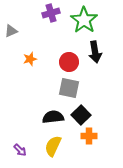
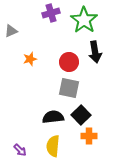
yellow semicircle: rotated 20 degrees counterclockwise
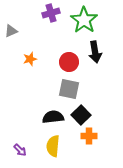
gray square: moved 1 px down
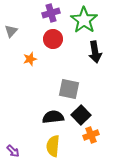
gray triangle: rotated 24 degrees counterclockwise
red circle: moved 16 px left, 23 px up
orange cross: moved 2 px right, 1 px up; rotated 21 degrees counterclockwise
purple arrow: moved 7 px left, 1 px down
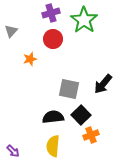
black arrow: moved 8 px right, 32 px down; rotated 50 degrees clockwise
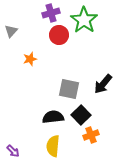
red circle: moved 6 px right, 4 px up
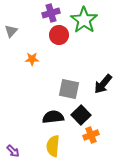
orange star: moved 2 px right; rotated 16 degrees clockwise
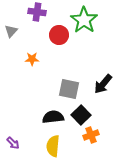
purple cross: moved 14 px left, 1 px up; rotated 24 degrees clockwise
purple arrow: moved 8 px up
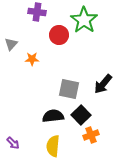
gray triangle: moved 13 px down
black semicircle: moved 1 px up
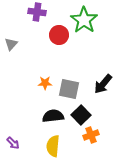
orange star: moved 13 px right, 24 px down
